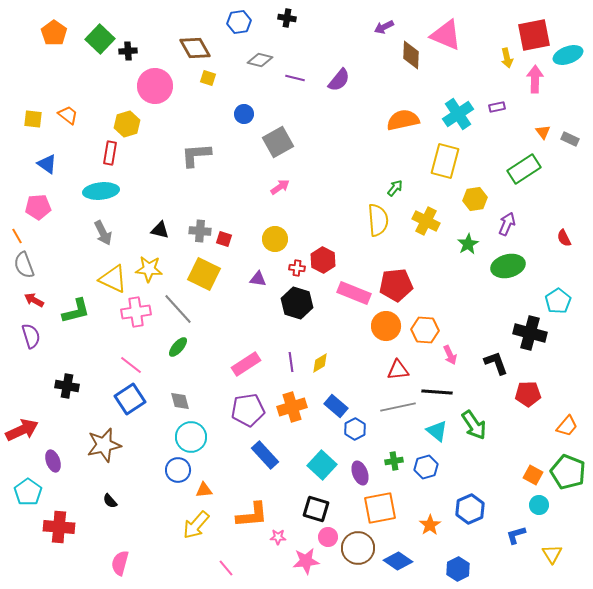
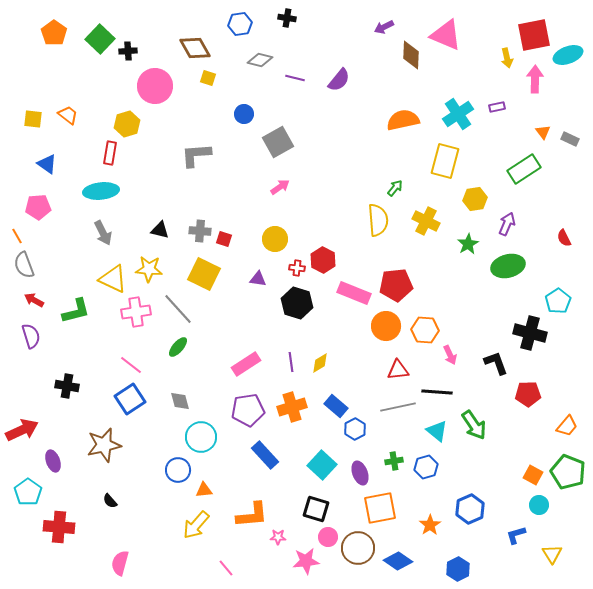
blue hexagon at (239, 22): moved 1 px right, 2 px down
cyan circle at (191, 437): moved 10 px right
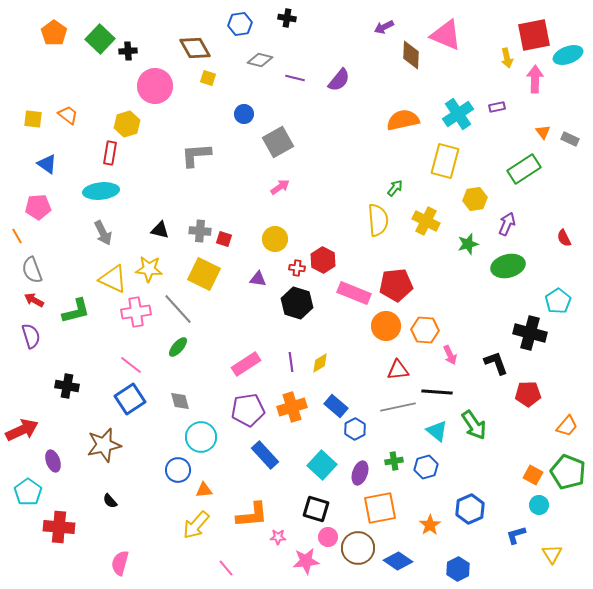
green star at (468, 244): rotated 15 degrees clockwise
gray semicircle at (24, 265): moved 8 px right, 5 px down
purple ellipse at (360, 473): rotated 40 degrees clockwise
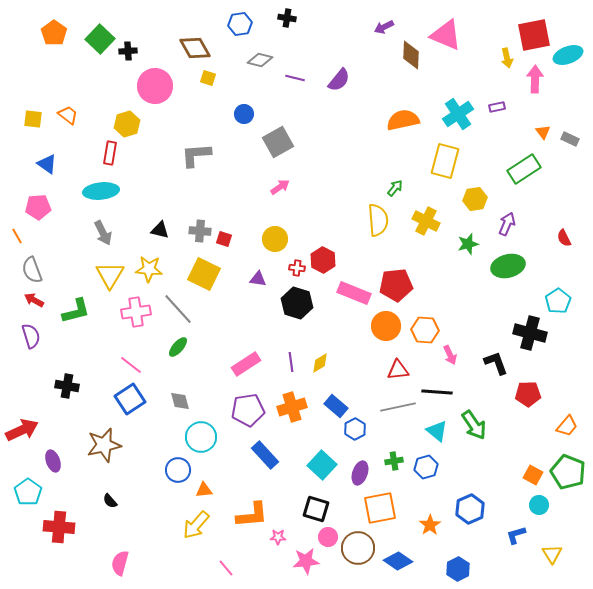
yellow triangle at (113, 279): moved 3 px left, 4 px up; rotated 36 degrees clockwise
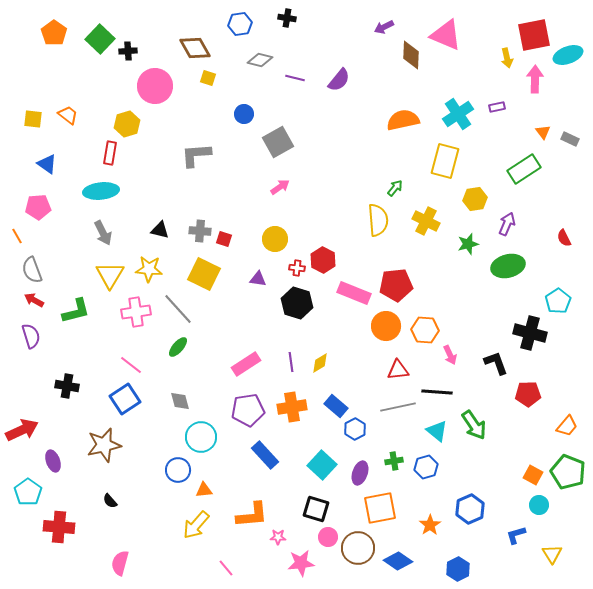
blue square at (130, 399): moved 5 px left
orange cross at (292, 407): rotated 8 degrees clockwise
pink star at (306, 561): moved 5 px left, 2 px down
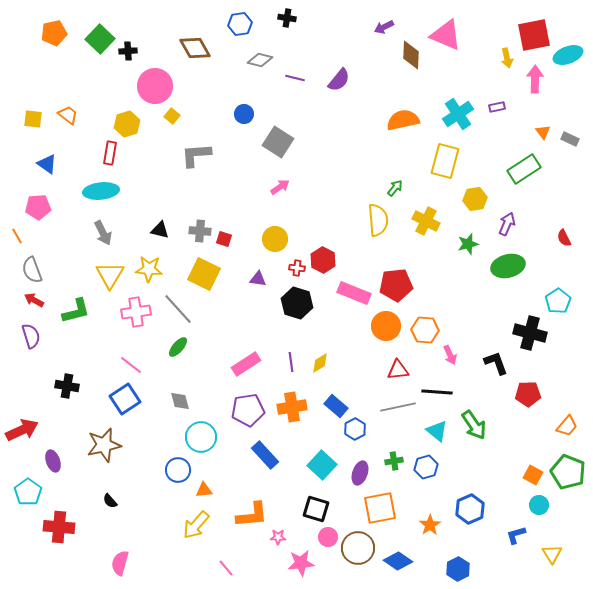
orange pentagon at (54, 33): rotated 25 degrees clockwise
yellow square at (208, 78): moved 36 px left, 38 px down; rotated 21 degrees clockwise
gray square at (278, 142): rotated 28 degrees counterclockwise
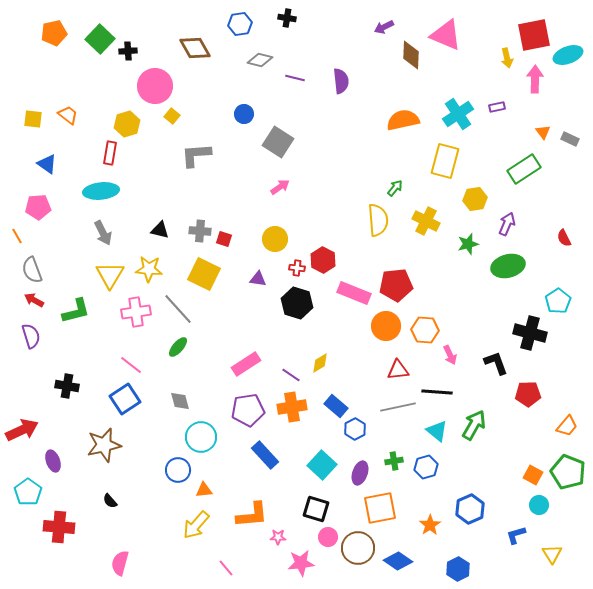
purple semicircle at (339, 80): moved 2 px right, 1 px down; rotated 45 degrees counterclockwise
purple line at (291, 362): moved 13 px down; rotated 48 degrees counterclockwise
green arrow at (474, 425): rotated 116 degrees counterclockwise
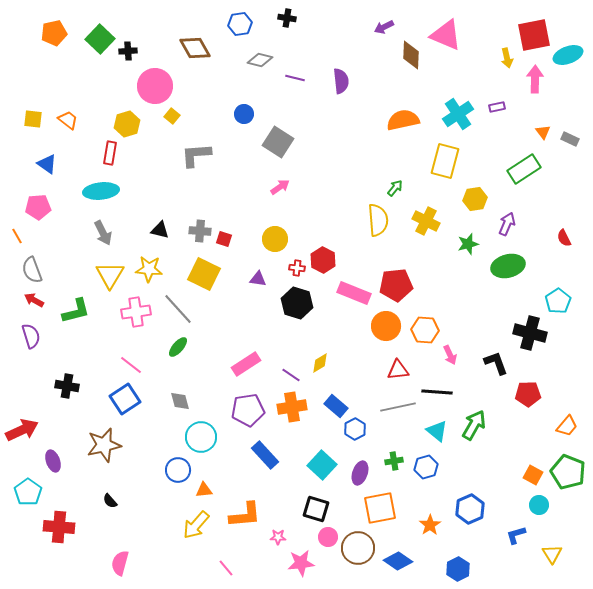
orange trapezoid at (68, 115): moved 5 px down
orange L-shape at (252, 515): moved 7 px left
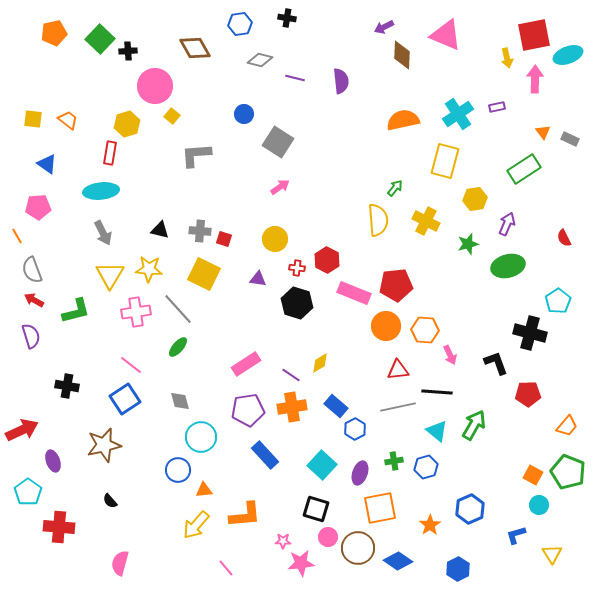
brown diamond at (411, 55): moved 9 px left
red hexagon at (323, 260): moved 4 px right
pink star at (278, 537): moved 5 px right, 4 px down
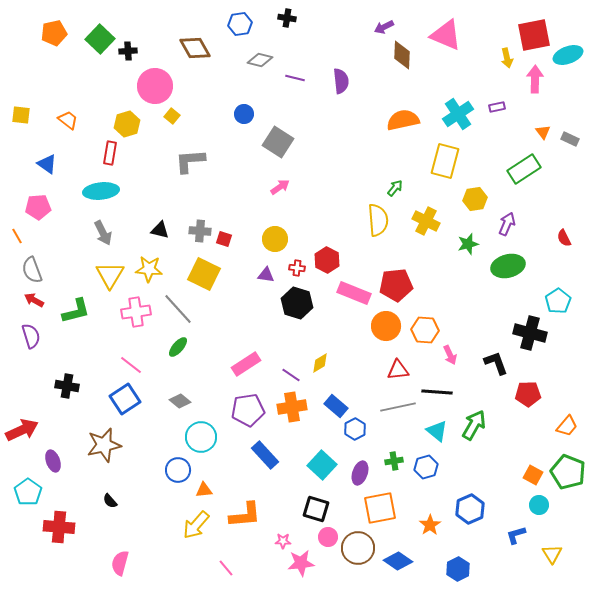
yellow square at (33, 119): moved 12 px left, 4 px up
gray L-shape at (196, 155): moved 6 px left, 6 px down
purple triangle at (258, 279): moved 8 px right, 4 px up
gray diamond at (180, 401): rotated 35 degrees counterclockwise
